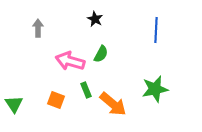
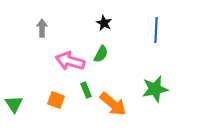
black star: moved 9 px right, 4 px down
gray arrow: moved 4 px right
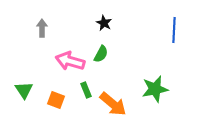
blue line: moved 18 px right
green triangle: moved 10 px right, 14 px up
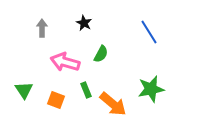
black star: moved 20 px left
blue line: moved 25 px left, 2 px down; rotated 35 degrees counterclockwise
pink arrow: moved 5 px left, 1 px down
green star: moved 4 px left
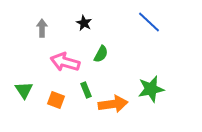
blue line: moved 10 px up; rotated 15 degrees counterclockwise
orange arrow: rotated 48 degrees counterclockwise
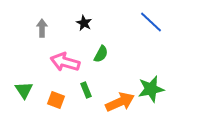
blue line: moved 2 px right
orange arrow: moved 7 px right, 2 px up; rotated 16 degrees counterclockwise
